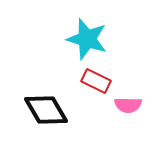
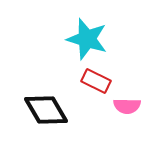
pink semicircle: moved 1 px left, 1 px down
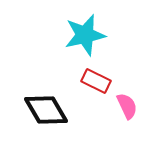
cyan star: moved 2 px left, 4 px up; rotated 30 degrees counterclockwise
pink semicircle: rotated 116 degrees counterclockwise
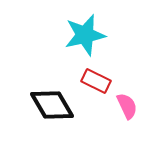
black diamond: moved 6 px right, 5 px up
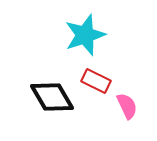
cyan star: rotated 6 degrees counterclockwise
black diamond: moved 8 px up
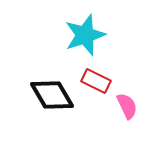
black diamond: moved 2 px up
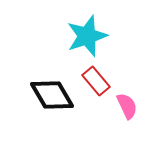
cyan star: moved 2 px right, 1 px down
red rectangle: rotated 24 degrees clockwise
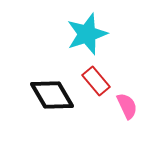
cyan star: moved 2 px up
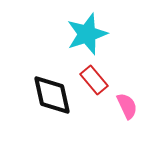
red rectangle: moved 2 px left, 1 px up
black diamond: rotated 18 degrees clockwise
